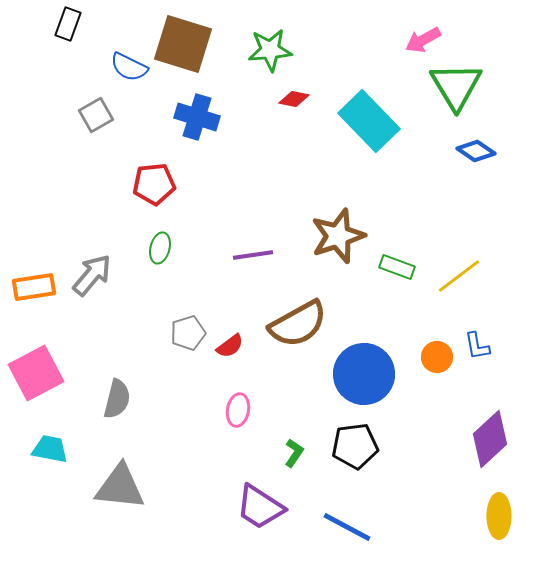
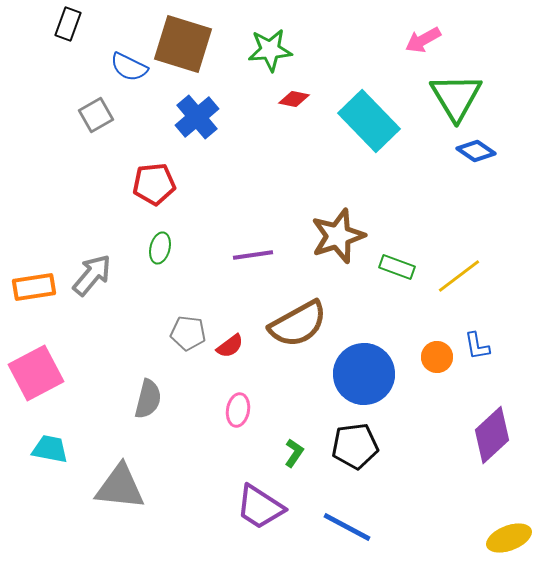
green triangle: moved 11 px down
blue cross: rotated 33 degrees clockwise
gray pentagon: rotated 24 degrees clockwise
gray semicircle: moved 31 px right
purple diamond: moved 2 px right, 4 px up
yellow ellipse: moved 10 px right, 22 px down; rotated 69 degrees clockwise
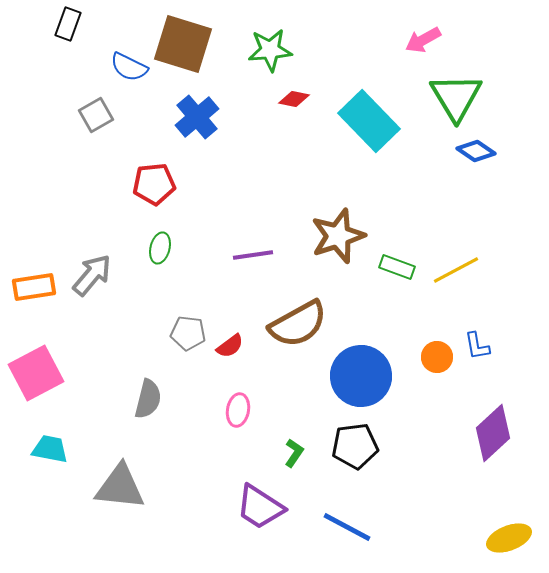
yellow line: moved 3 px left, 6 px up; rotated 9 degrees clockwise
blue circle: moved 3 px left, 2 px down
purple diamond: moved 1 px right, 2 px up
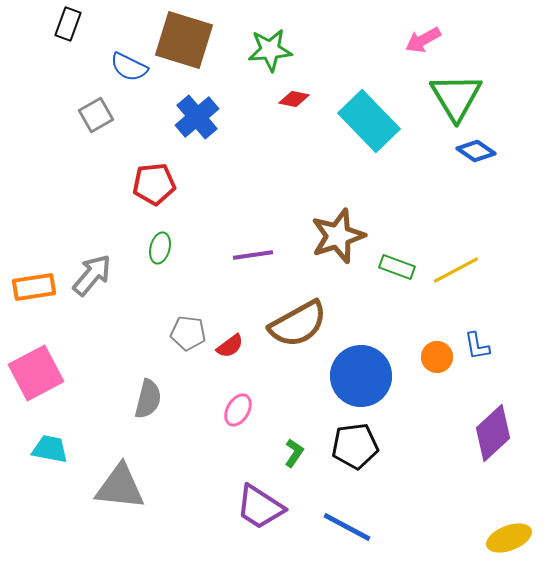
brown square: moved 1 px right, 4 px up
pink ellipse: rotated 20 degrees clockwise
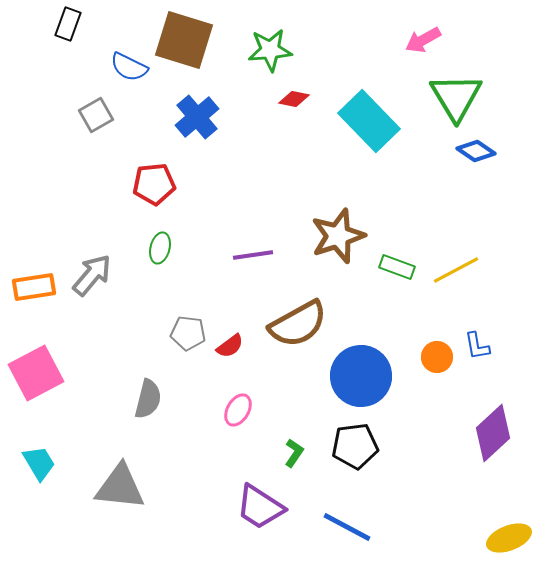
cyan trapezoid: moved 11 px left, 14 px down; rotated 48 degrees clockwise
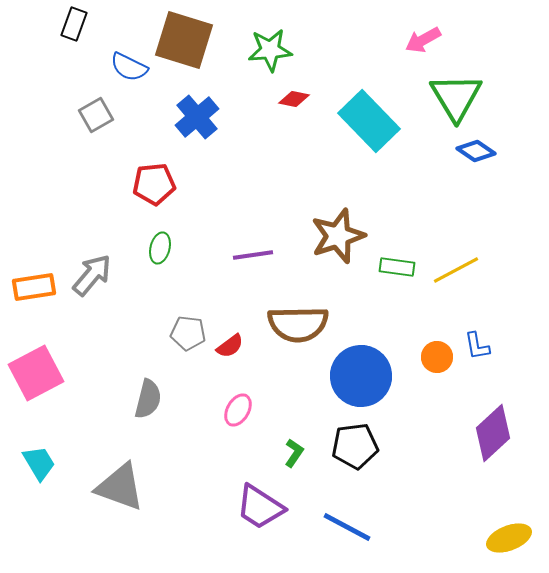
black rectangle: moved 6 px right
green rectangle: rotated 12 degrees counterclockwise
brown semicircle: rotated 28 degrees clockwise
gray triangle: rotated 14 degrees clockwise
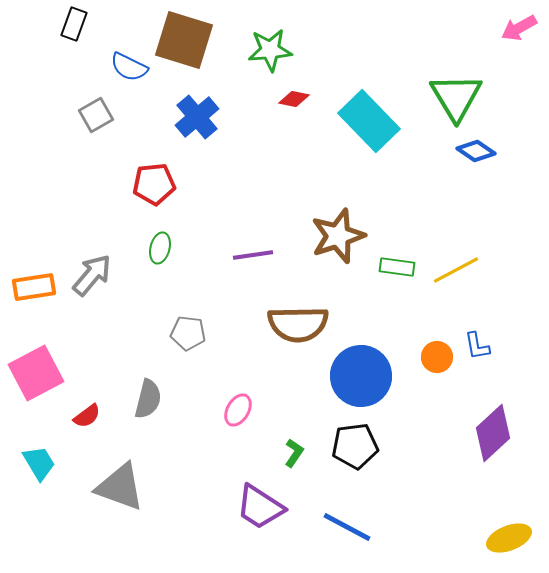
pink arrow: moved 96 px right, 12 px up
red semicircle: moved 143 px left, 70 px down
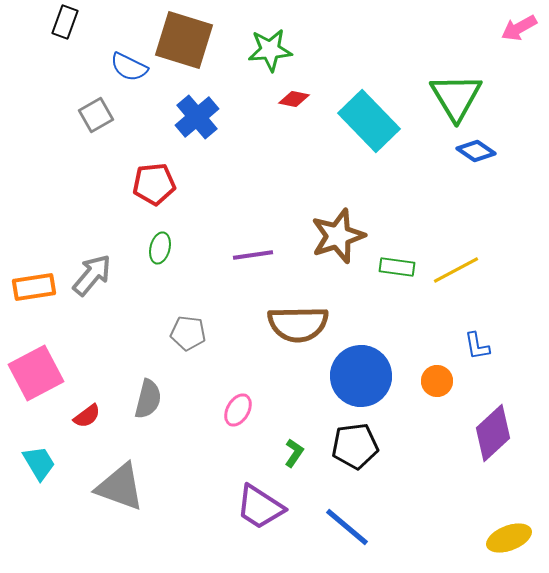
black rectangle: moved 9 px left, 2 px up
orange circle: moved 24 px down
blue line: rotated 12 degrees clockwise
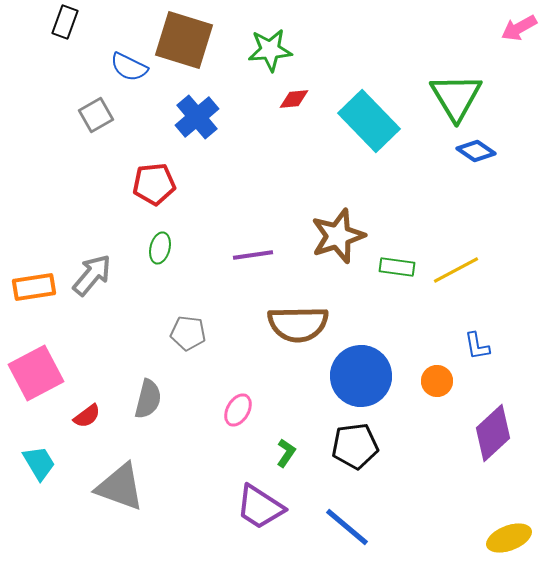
red diamond: rotated 16 degrees counterclockwise
green L-shape: moved 8 px left
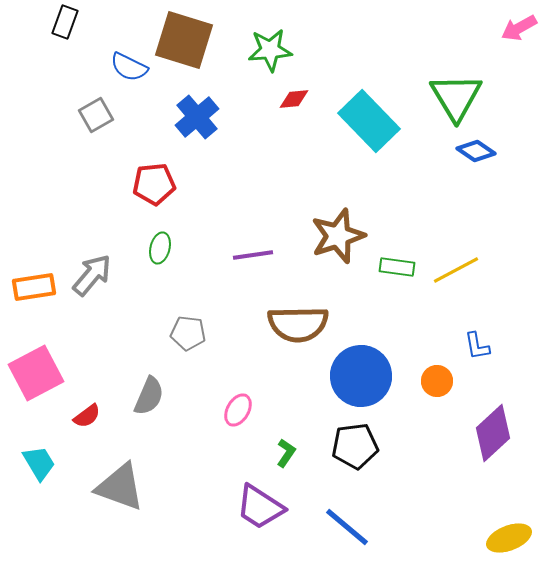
gray semicircle: moved 1 px right, 3 px up; rotated 9 degrees clockwise
